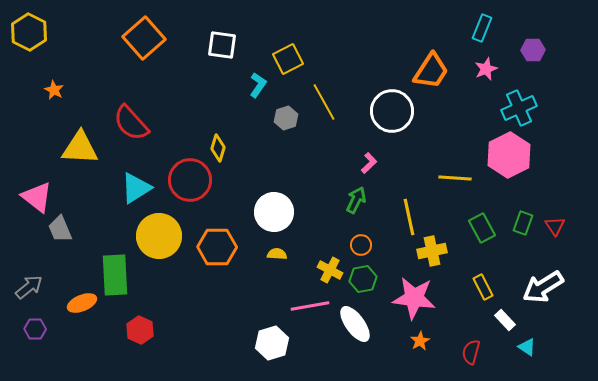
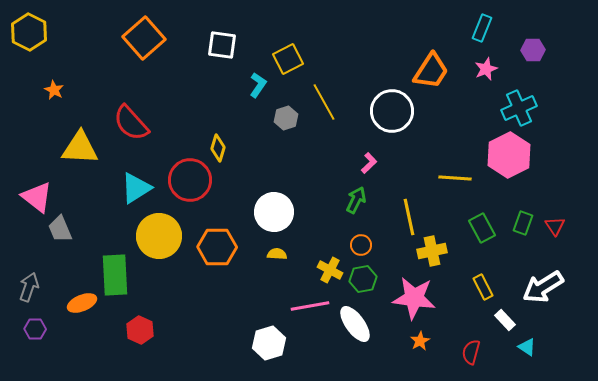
gray arrow at (29, 287): rotated 32 degrees counterclockwise
white hexagon at (272, 343): moved 3 px left
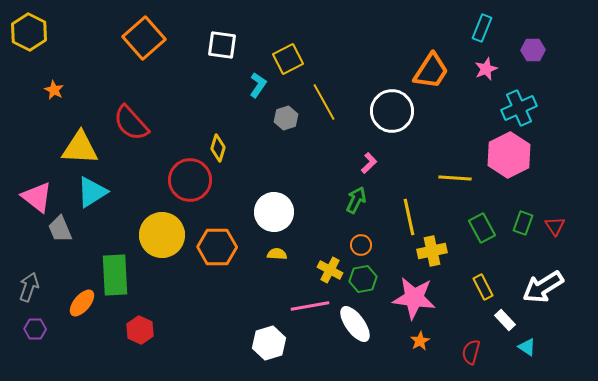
cyan triangle at (136, 188): moved 44 px left, 4 px down
yellow circle at (159, 236): moved 3 px right, 1 px up
orange ellipse at (82, 303): rotated 28 degrees counterclockwise
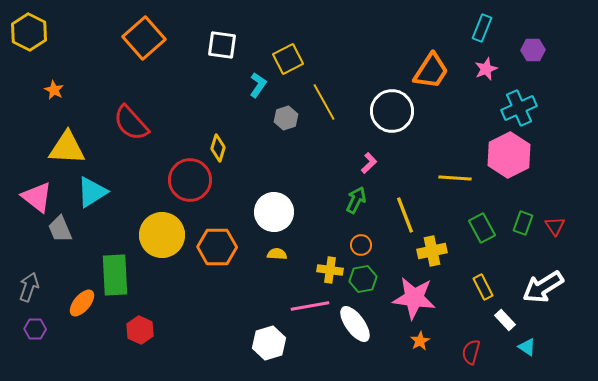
yellow triangle at (80, 148): moved 13 px left
yellow line at (409, 217): moved 4 px left, 2 px up; rotated 9 degrees counterclockwise
yellow cross at (330, 270): rotated 20 degrees counterclockwise
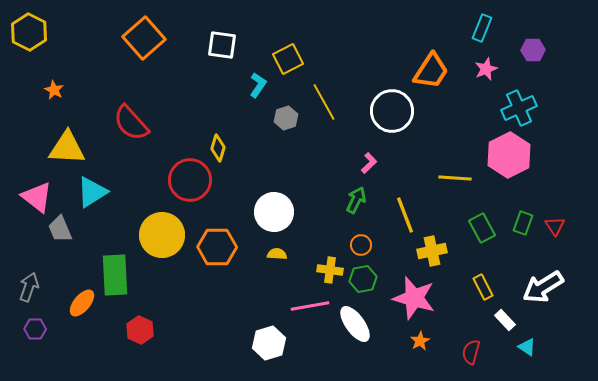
pink star at (414, 298): rotated 9 degrees clockwise
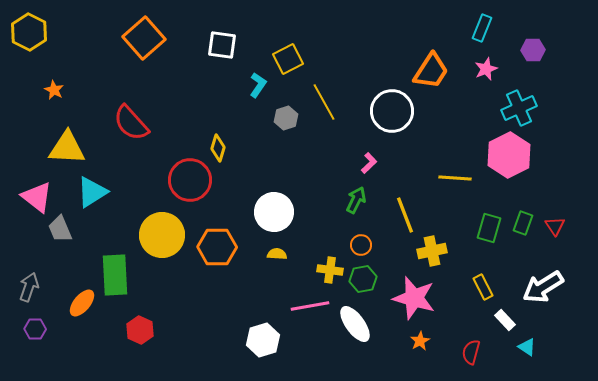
green rectangle at (482, 228): moved 7 px right; rotated 44 degrees clockwise
white hexagon at (269, 343): moved 6 px left, 3 px up
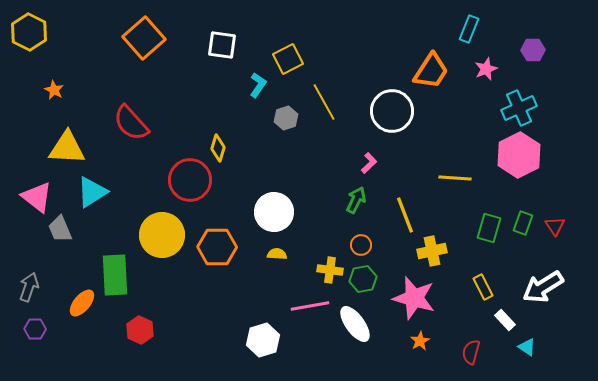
cyan rectangle at (482, 28): moved 13 px left, 1 px down
pink hexagon at (509, 155): moved 10 px right
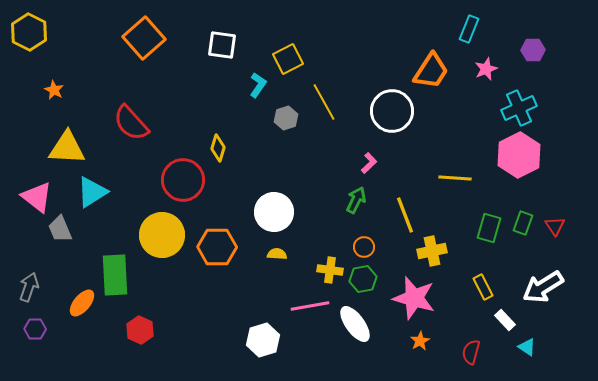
red circle at (190, 180): moved 7 px left
orange circle at (361, 245): moved 3 px right, 2 px down
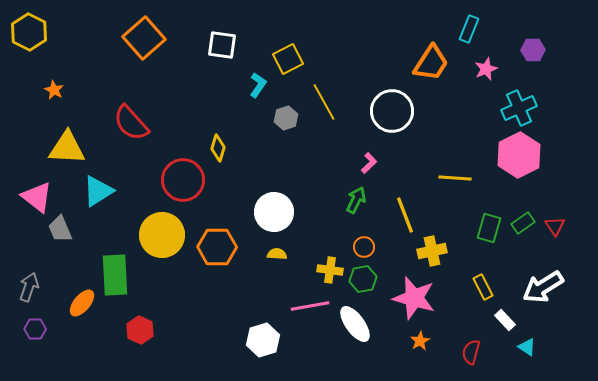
orange trapezoid at (431, 71): moved 8 px up
cyan triangle at (92, 192): moved 6 px right, 1 px up
green rectangle at (523, 223): rotated 35 degrees clockwise
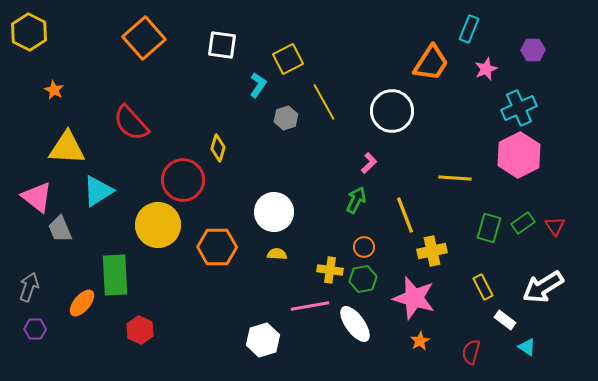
yellow circle at (162, 235): moved 4 px left, 10 px up
white rectangle at (505, 320): rotated 10 degrees counterclockwise
